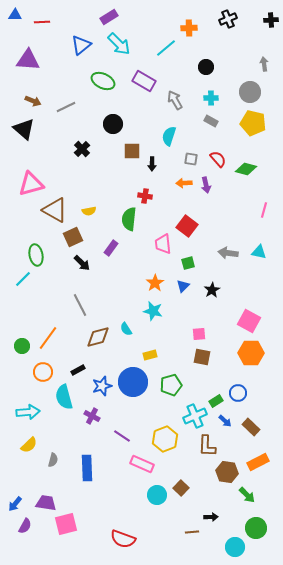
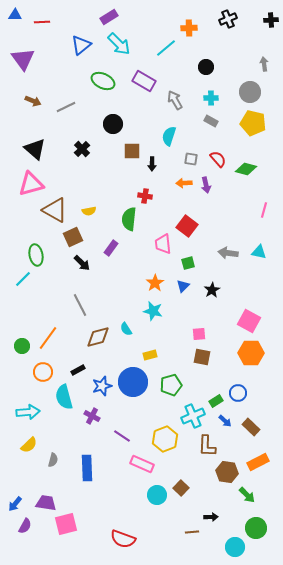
purple triangle at (28, 60): moved 5 px left, 1 px up; rotated 50 degrees clockwise
black triangle at (24, 129): moved 11 px right, 20 px down
cyan cross at (195, 416): moved 2 px left
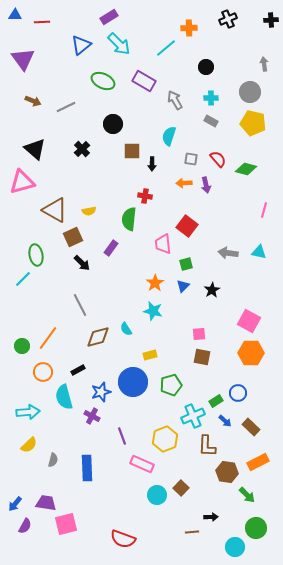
pink triangle at (31, 184): moved 9 px left, 2 px up
green square at (188, 263): moved 2 px left, 1 px down
blue star at (102, 386): moved 1 px left, 6 px down
purple line at (122, 436): rotated 36 degrees clockwise
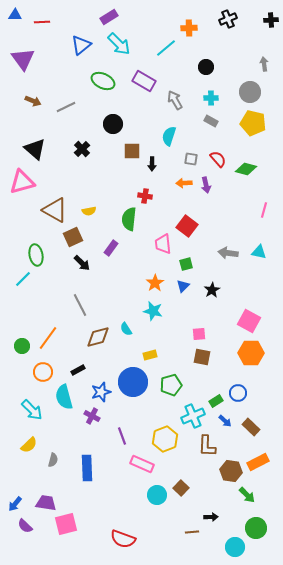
cyan arrow at (28, 412): moved 4 px right, 2 px up; rotated 50 degrees clockwise
brown hexagon at (227, 472): moved 4 px right, 1 px up
purple semicircle at (25, 526): rotated 105 degrees clockwise
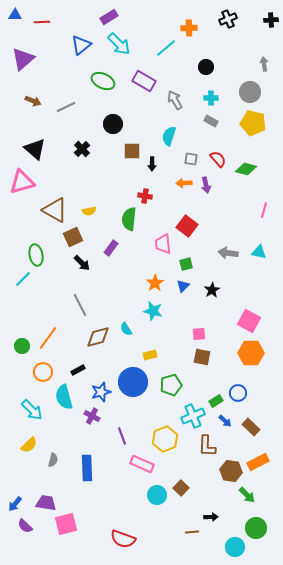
purple triangle at (23, 59): rotated 25 degrees clockwise
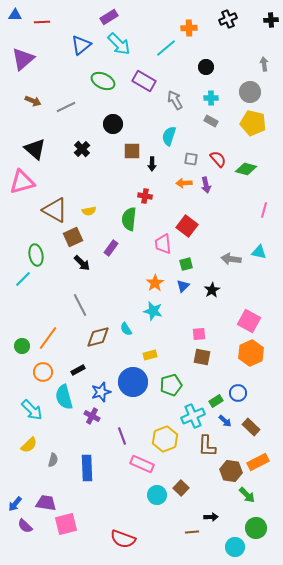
gray arrow at (228, 253): moved 3 px right, 6 px down
orange hexagon at (251, 353): rotated 25 degrees counterclockwise
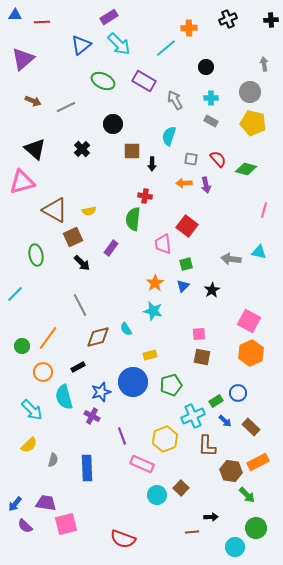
green semicircle at (129, 219): moved 4 px right
cyan line at (23, 279): moved 8 px left, 15 px down
black rectangle at (78, 370): moved 3 px up
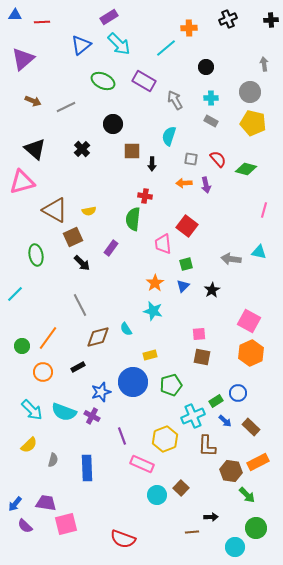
cyan semicircle at (64, 397): moved 15 px down; rotated 55 degrees counterclockwise
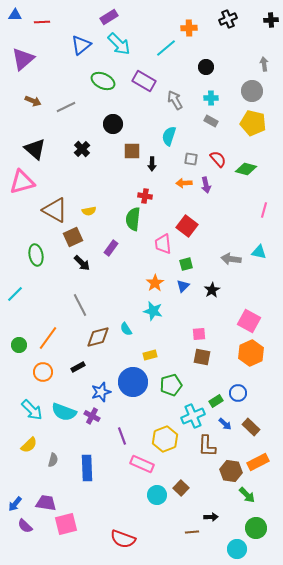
gray circle at (250, 92): moved 2 px right, 1 px up
green circle at (22, 346): moved 3 px left, 1 px up
blue arrow at (225, 421): moved 3 px down
cyan circle at (235, 547): moved 2 px right, 2 px down
